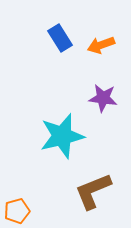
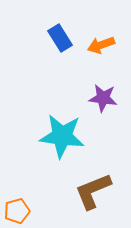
cyan star: rotated 21 degrees clockwise
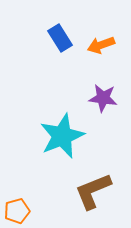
cyan star: rotated 30 degrees counterclockwise
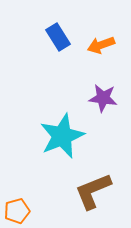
blue rectangle: moved 2 px left, 1 px up
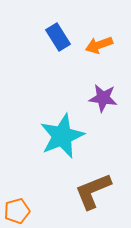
orange arrow: moved 2 px left
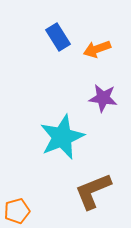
orange arrow: moved 2 px left, 4 px down
cyan star: moved 1 px down
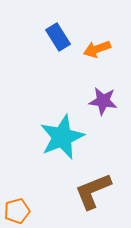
purple star: moved 3 px down
